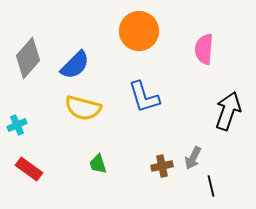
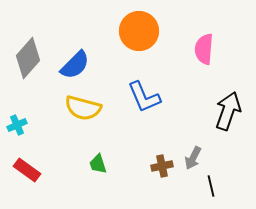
blue L-shape: rotated 6 degrees counterclockwise
red rectangle: moved 2 px left, 1 px down
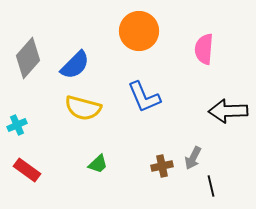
black arrow: rotated 111 degrees counterclockwise
green trapezoid: rotated 115 degrees counterclockwise
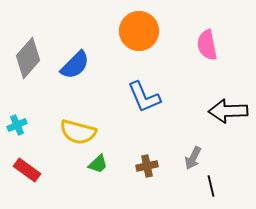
pink semicircle: moved 3 px right, 4 px up; rotated 16 degrees counterclockwise
yellow semicircle: moved 5 px left, 24 px down
brown cross: moved 15 px left
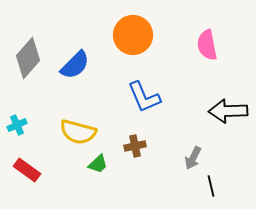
orange circle: moved 6 px left, 4 px down
brown cross: moved 12 px left, 20 px up
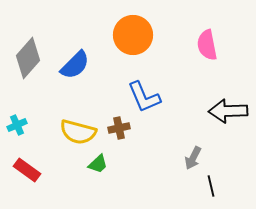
brown cross: moved 16 px left, 18 px up
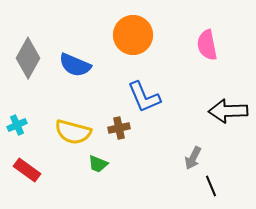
gray diamond: rotated 12 degrees counterclockwise
blue semicircle: rotated 68 degrees clockwise
yellow semicircle: moved 5 px left
green trapezoid: rotated 65 degrees clockwise
black line: rotated 10 degrees counterclockwise
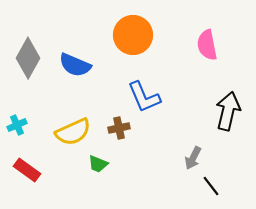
black arrow: rotated 105 degrees clockwise
yellow semicircle: rotated 39 degrees counterclockwise
black line: rotated 15 degrees counterclockwise
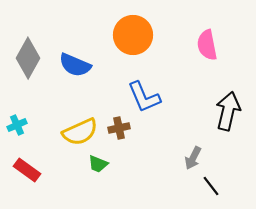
yellow semicircle: moved 7 px right
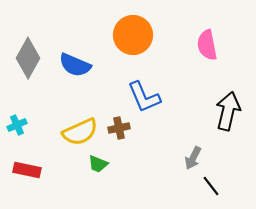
red rectangle: rotated 24 degrees counterclockwise
